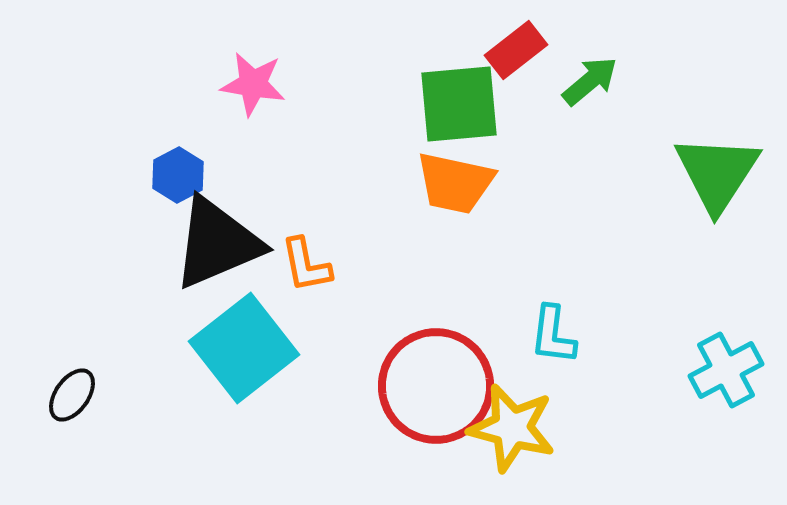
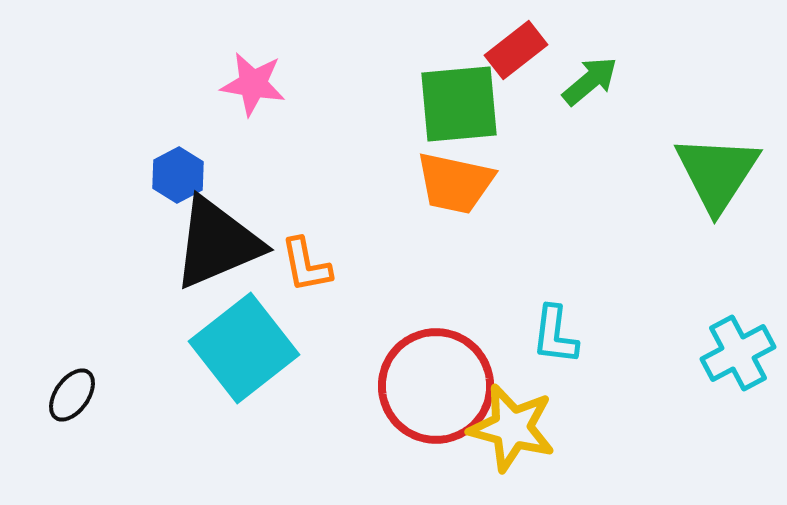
cyan L-shape: moved 2 px right
cyan cross: moved 12 px right, 17 px up
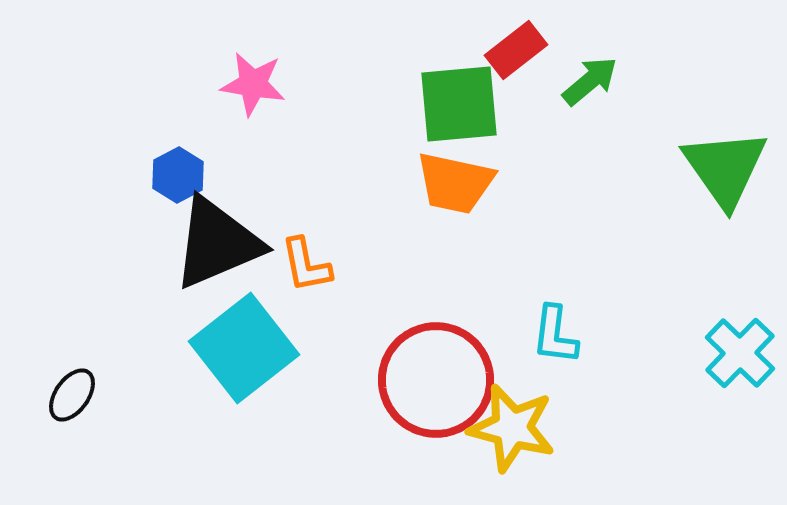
green triangle: moved 8 px right, 5 px up; rotated 8 degrees counterclockwise
cyan cross: moved 2 px right; rotated 18 degrees counterclockwise
red circle: moved 6 px up
